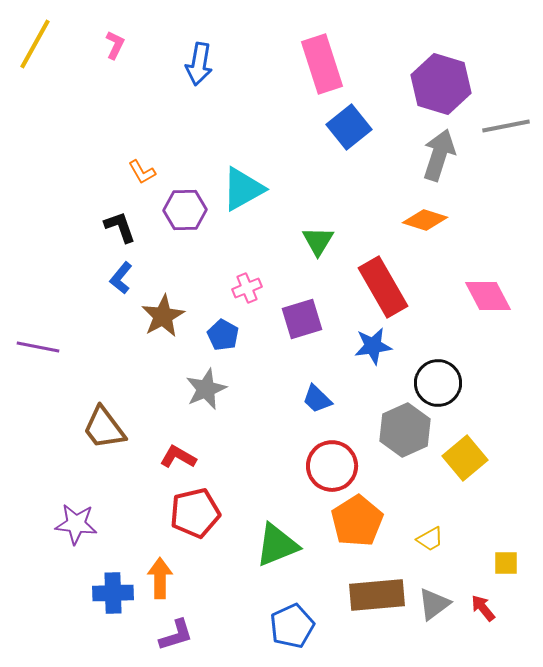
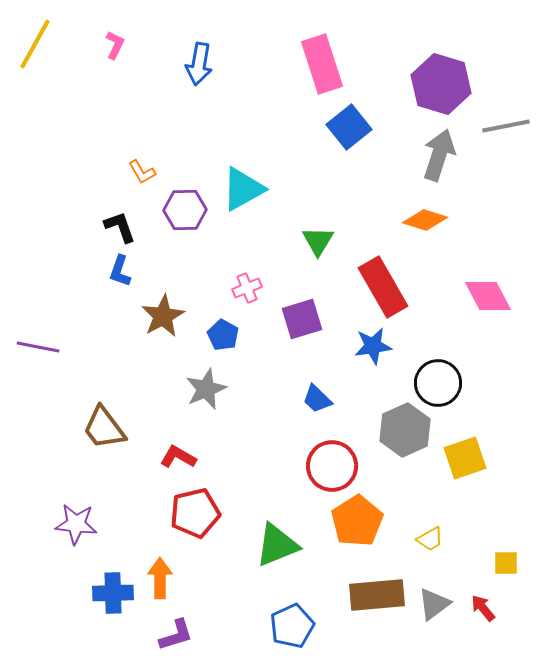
blue L-shape at (121, 278): moved 1 px left, 7 px up; rotated 20 degrees counterclockwise
yellow square at (465, 458): rotated 21 degrees clockwise
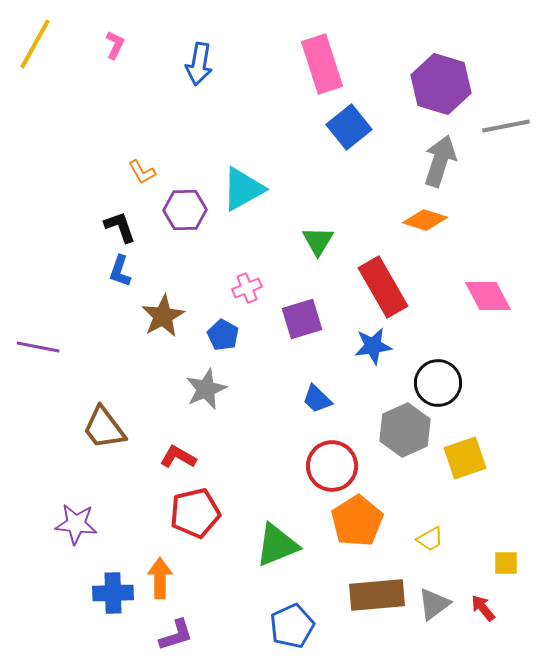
gray arrow at (439, 155): moved 1 px right, 6 px down
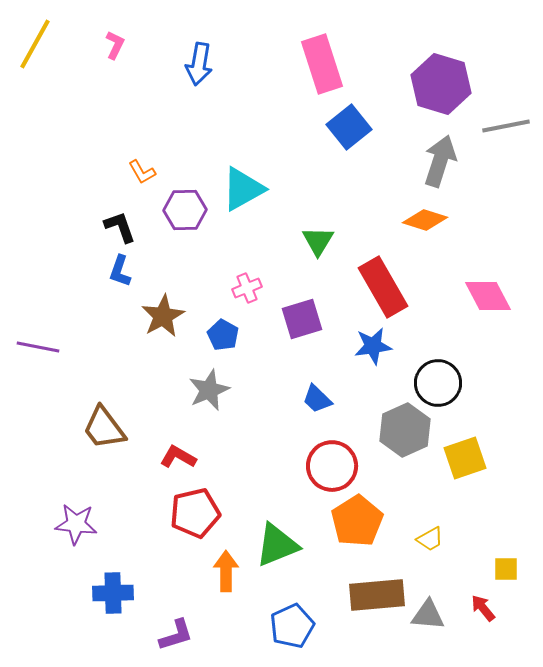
gray star at (206, 389): moved 3 px right, 1 px down
yellow square at (506, 563): moved 6 px down
orange arrow at (160, 578): moved 66 px right, 7 px up
gray triangle at (434, 604): moved 6 px left, 11 px down; rotated 42 degrees clockwise
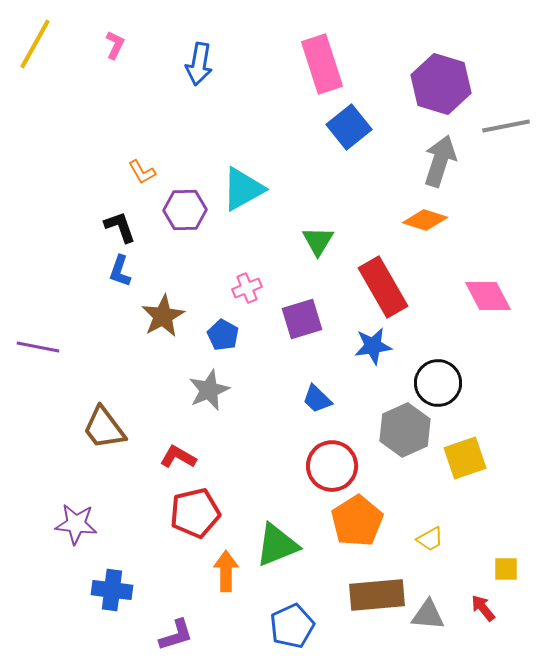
blue cross at (113, 593): moved 1 px left, 3 px up; rotated 9 degrees clockwise
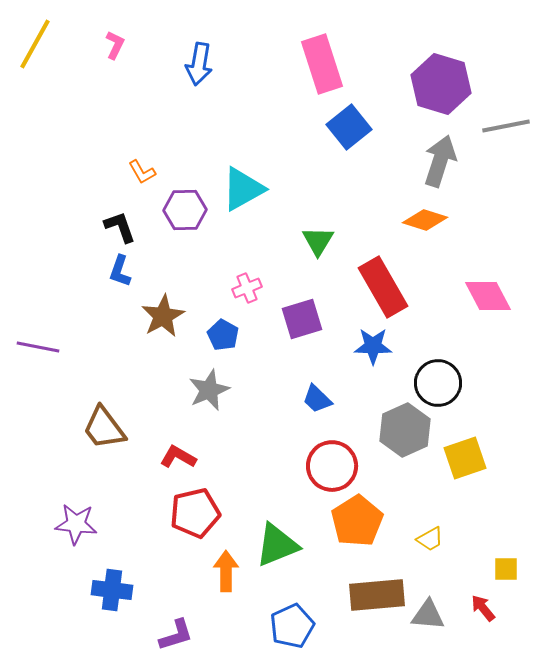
blue star at (373, 346): rotated 9 degrees clockwise
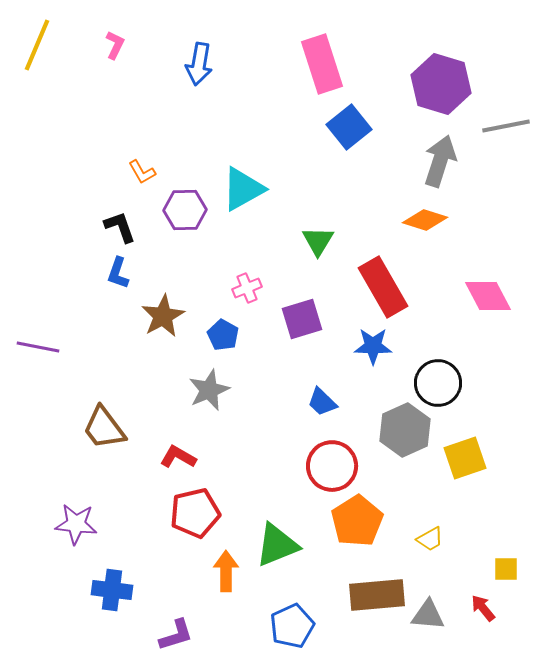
yellow line at (35, 44): moved 2 px right, 1 px down; rotated 6 degrees counterclockwise
blue L-shape at (120, 271): moved 2 px left, 2 px down
blue trapezoid at (317, 399): moved 5 px right, 3 px down
